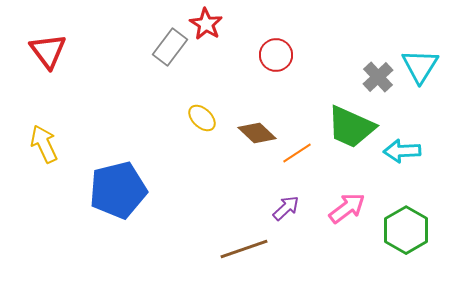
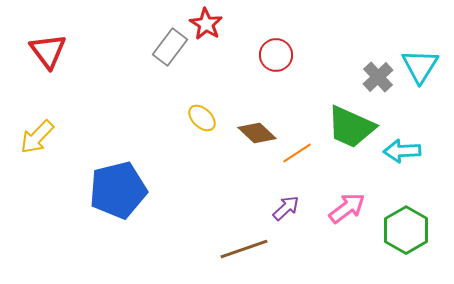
yellow arrow: moved 7 px left, 7 px up; rotated 111 degrees counterclockwise
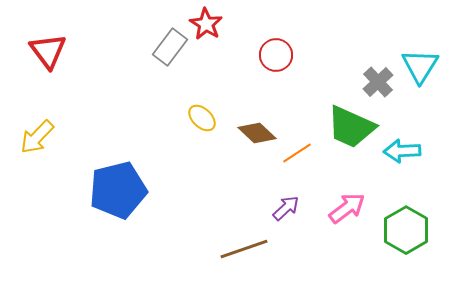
gray cross: moved 5 px down
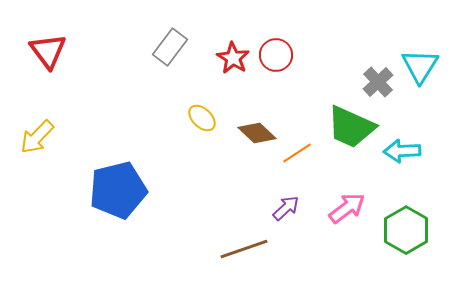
red star: moved 27 px right, 34 px down
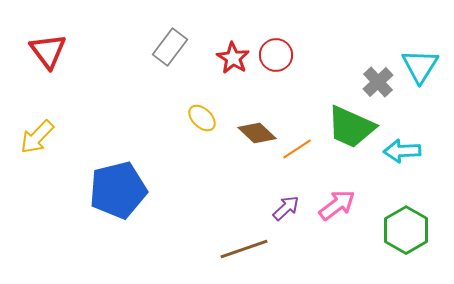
orange line: moved 4 px up
pink arrow: moved 10 px left, 3 px up
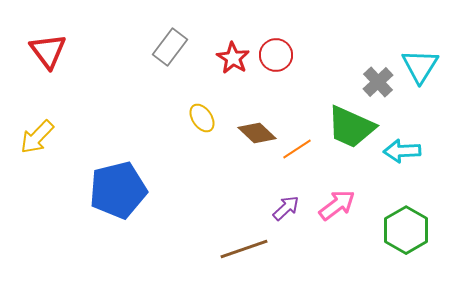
yellow ellipse: rotated 12 degrees clockwise
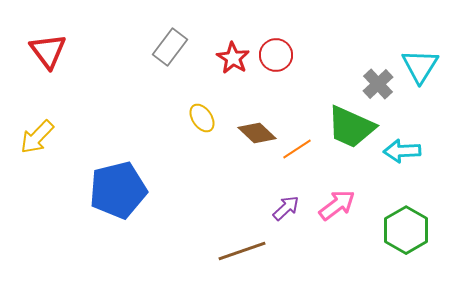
gray cross: moved 2 px down
brown line: moved 2 px left, 2 px down
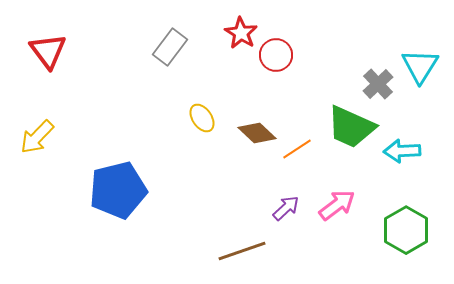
red star: moved 8 px right, 25 px up
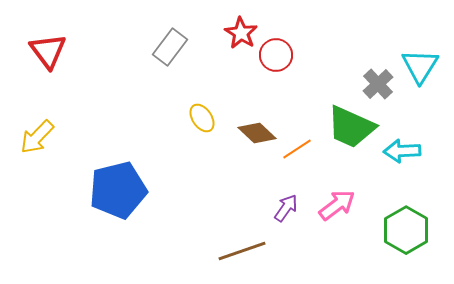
purple arrow: rotated 12 degrees counterclockwise
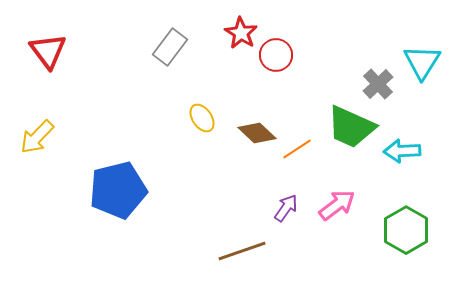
cyan triangle: moved 2 px right, 4 px up
